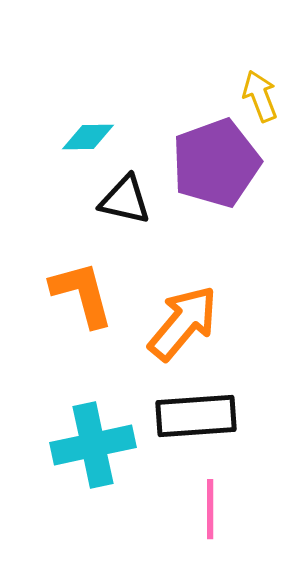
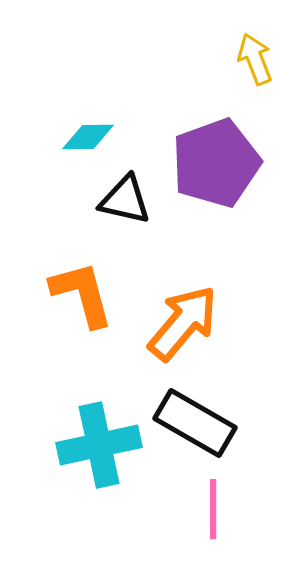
yellow arrow: moved 5 px left, 37 px up
black rectangle: moved 1 px left, 7 px down; rotated 34 degrees clockwise
cyan cross: moved 6 px right
pink line: moved 3 px right
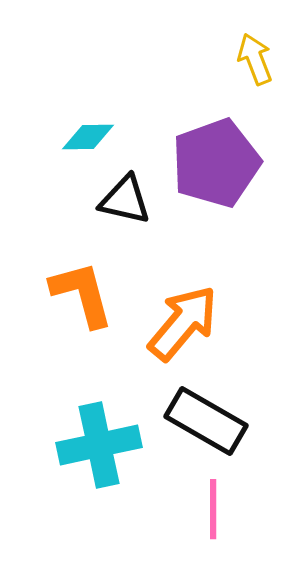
black rectangle: moved 11 px right, 2 px up
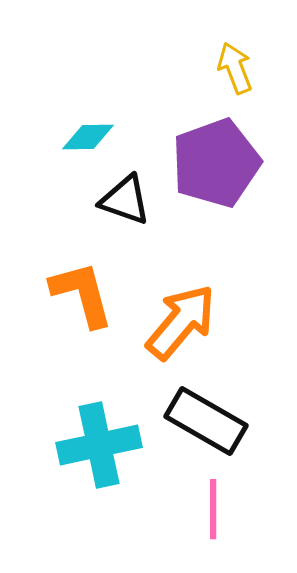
yellow arrow: moved 20 px left, 9 px down
black triangle: rotated 6 degrees clockwise
orange arrow: moved 2 px left, 1 px up
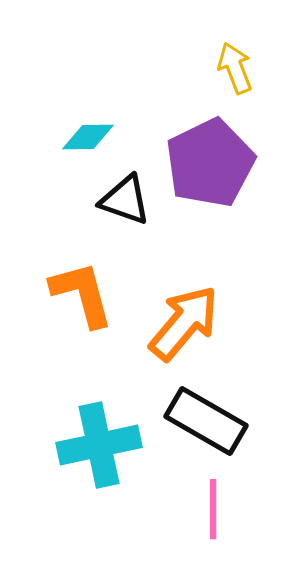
purple pentagon: moved 6 px left; rotated 6 degrees counterclockwise
orange arrow: moved 3 px right, 1 px down
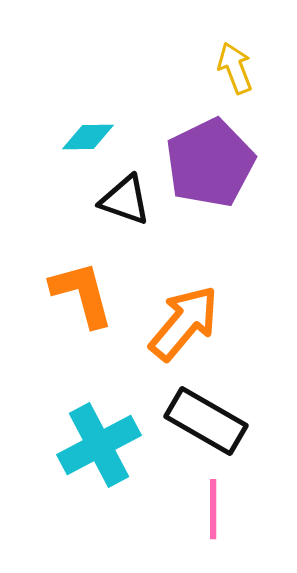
cyan cross: rotated 16 degrees counterclockwise
